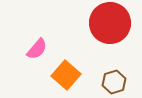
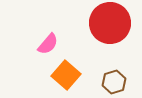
pink semicircle: moved 11 px right, 5 px up
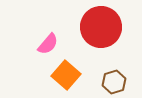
red circle: moved 9 px left, 4 px down
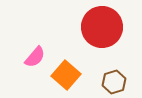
red circle: moved 1 px right
pink semicircle: moved 13 px left, 13 px down
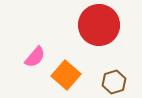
red circle: moved 3 px left, 2 px up
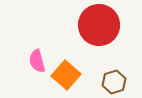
pink semicircle: moved 2 px right, 4 px down; rotated 125 degrees clockwise
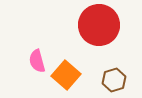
brown hexagon: moved 2 px up
